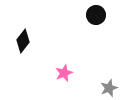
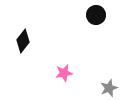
pink star: rotated 12 degrees clockwise
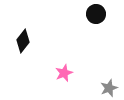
black circle: moved 1 px up
pink star: rotated 12 degrees counterclockwise
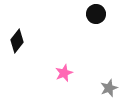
black diamond: moved 6 px left
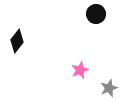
pink star: moved 16 px right, 3 px up
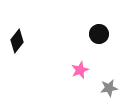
black circle: moved 3 px right, 20 px down
gray star: rotated 12 degrees clockwise
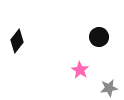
black circle: moved 3 px down
pink star: rotated 18 degrees counterclockwise
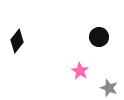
pink star: moved 1 px down
gray star: rotated 30 degrees clockwise
